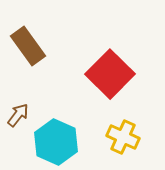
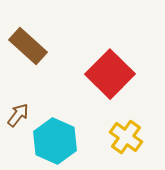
brown rectangle: rotated 12 degrees counterclockwise
yellow cross: moved 3 px right; rotated 12 degrees clockwise
cyan hexagon: moved 1 px left, 1 px up
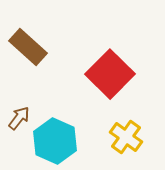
brown rectangle: moved 1 px down
brown arrow: moved 1 px right, 3 px down
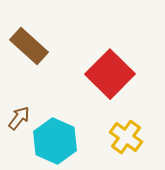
brown rectangle: moved 1 px right, 1 px up
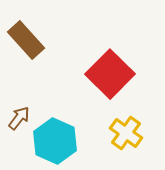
brown rectangle: moved 3 px left, 6 px up; rotated 6 degrees clockwise
yellow cross: moved 4 px up
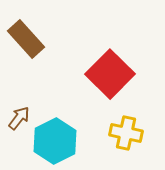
brown rectangle: moved 1 px up
yellow cross: rotated 24 degrees counterclockwise
cyan hexagon: rotated 9 degrees clockwise
